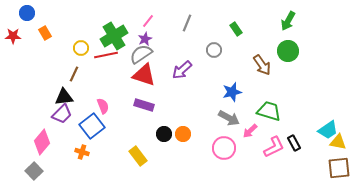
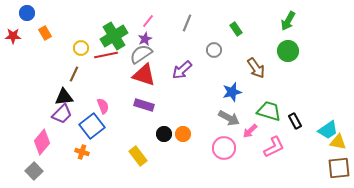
brown arrow: moved 6 px left, 3 px down
black rectangle: moved 1 px right, 22 px up
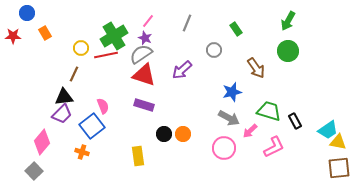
purple star: moved 1 px up; rotated 24 degrees counterclockwise
yellow rectangle: rotated 30 degrees clockwise
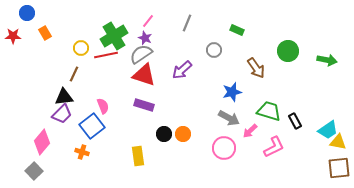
green arrow: moved 39 px right, 39 px down; rotated 108 degrees counterclockwise
green rectangle: moved 1 px right, 1 px down; rotated 32 degrees counterclockwise
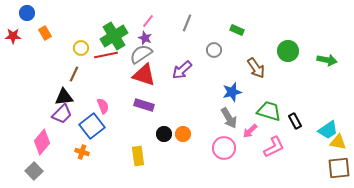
gray arrow: rotated 30 degrees clockwise
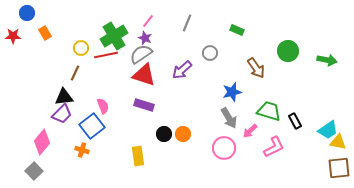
gray circle: moved 4 px left, 3 px down
brown line: moved 1 px right, 1 px up
orange cross: moved 2 px up
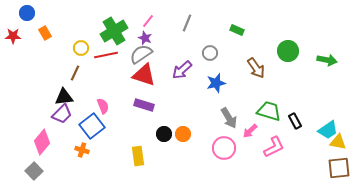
green cross: moved 5 px up
blue star: moved 16 px left, 9 px up
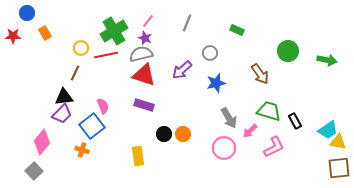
gray semicircle: rotated 20 degrees clockwise
brown arrow: moved 4 px right, 6 px down
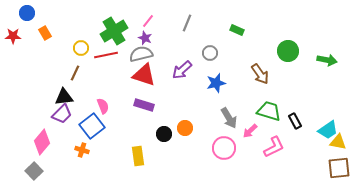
orange circle: moved 2 px right, 6 px up
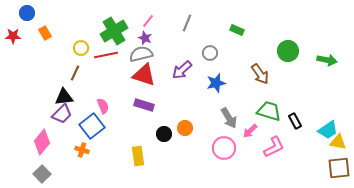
gray square: moved 8 px right, 3 px down
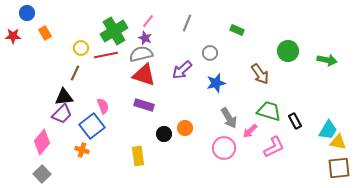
cyan trapezoid: rotated 25 degrees counterclockwise
